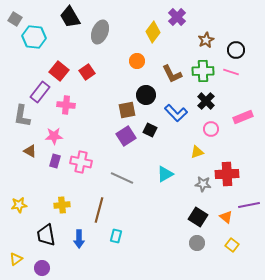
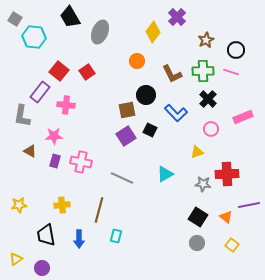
black cross at (206, 101): moved 2 px right, 2 px up
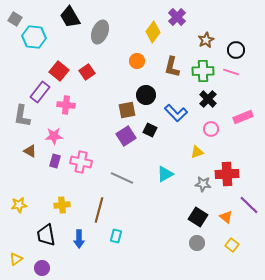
brown L-shape at (172, 74): moved 7 px up; rotated 40 degrees clockwise
purple line at (249, 205): rotated 55 degrees clockwise
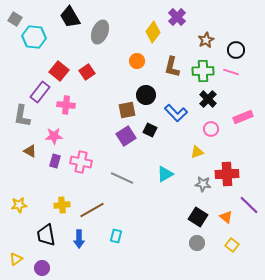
brown line at (99, 210): moved 7 px left; rotated 45 degrees clockwise
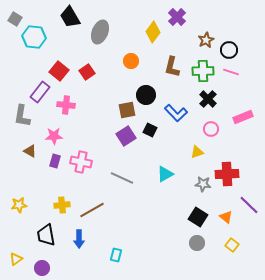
black circle at (236, 50): moved 7 px left
orange circle at (137, 61): moved 6 px left
cyan rectangle at (116, 236): moved 19 px down
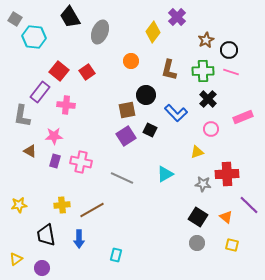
brown L-shape at (172, 67): moved 3 px left, 3 px down
yellow square at (232, 245): rotated 24 degrees counterclockwise
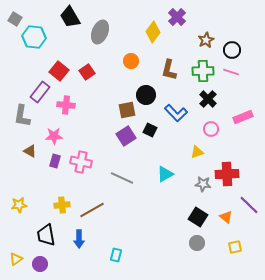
black circle at (229, 50): moved 3 px right
yellow square at (232, 245): moved 3 px right, 2 px down; rotated 24 degrees counterclockwise
purple circle at (42, 268): moved 2 px left, 4 px up
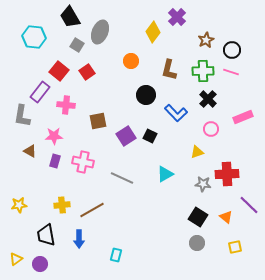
gray square at (15, 19): moved 62 px right, 26 px down
brown square at (127, 110): moved 29 px left, 11 px down
black square at (150, 130): moved 6 px down
pink cross at (81, 162): moved 2 px right
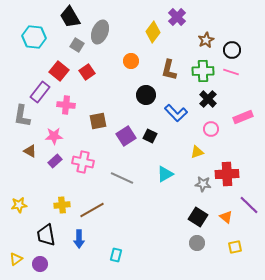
purple rectangle at (55, 161): rotated 32 degrees clockwise
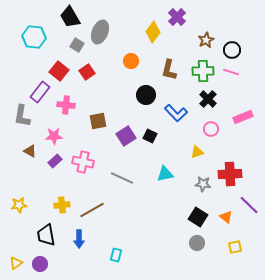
cyan triangle at (165, 174): rotated 18 degrees clockwise
red cross at (227, 174): moved 3 px right
yellow triangle at (16, 259): moved 4 px down
